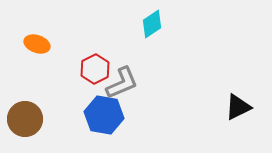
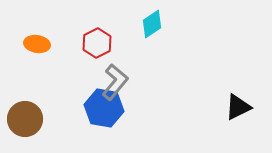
orange ellipse: rotated 10 degrees counterclockwise
red hexagon: moved 2 px right, 26 px up
gray L-shape: moved 7 px left, 1 px up; rotated 27 degrees counterclockwise
blue hexagon: moved 7 px up
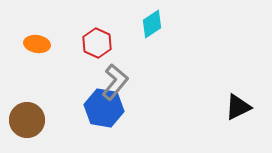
red hexagon: rotated 8 degrees counterclockwise
brown circle: moved 2 px right, 1 px down
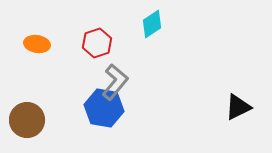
red hexagon: rotated 16 degrees clockwise
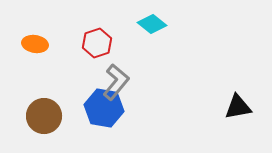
cyan diamond: rotated 72 degrees clockwise
orange ellipse: moved 2 px left
gray L-shape: moved 1 px right
black triangle: rotated 16 degrees clockwise
brown circle: moved 17 px right, 4 px up
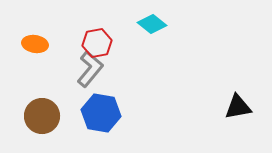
red hexagon: rotated 8 degrees clockwise
gray L-shape: moved 26 px left, 13 px up
blue hexagon: moved 3 px left, 5 px down
brown circle: moved 2 px left
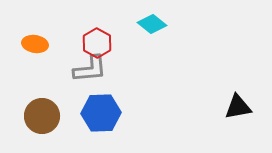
red hexagon: rotated 20 degrees counterclockwise
gray L-shape: rotated 45 degrees clockwise
blue hexagon: rotated 12 degrees counterclockwise
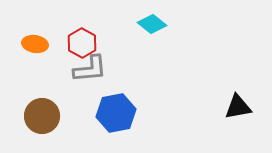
red hexagon: moved 15 px left
blue hexagon: moved 15 px right; rotated 9 degrees counterclockwise
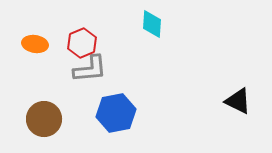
cyan diamond: rotated 56 degrees clockwise
red hexagon: rotated 8 degrees clockwise
black triangle: moved 6 px up; rotated 36 degrees clockwise
brown circle: moved 2 px right, 3 px down
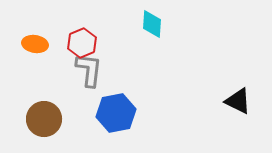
gray L-shape: moved 1 px left, 1 px down; rotated 78 degrees counterclockwise
